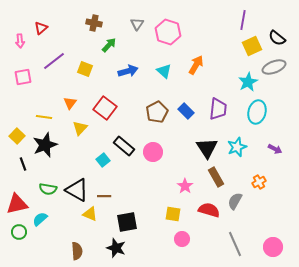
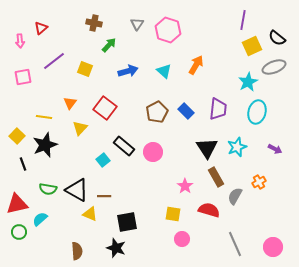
pink hexagon at (168, 32): moved 2 px up
gray semicircle at (235, 201): moved 5 px up
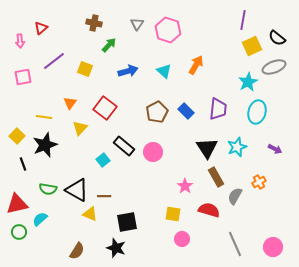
brown semicircle at (77, 251): rotated 36 degrees clockwise
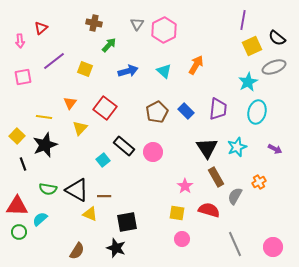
pink hexagon at (168, 30): moved 4 px left; rotated 15 degrees clockwise
red triangle at (17, 204): moved 2 px down; rotated 15 degrees clockwise
yellow square at (173, 214): moved 4 px right, 1 px up
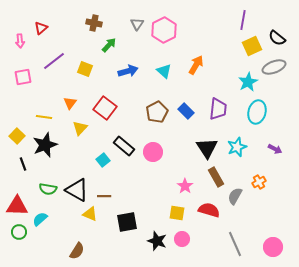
black star at (116, 248): moved 41 px right, 7 px up
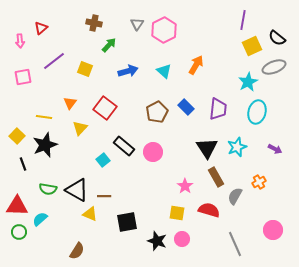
blue rectangle at (186, 111): moved 4 px up
pink circle at (273, 247): moved 17 px up
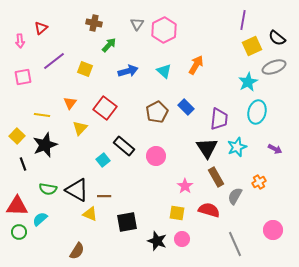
purple trapezoid at (218, 109): moved 1 px right, 10 px down
yellow line at (44, 117): moved 2 px left, 2 px up
pink circle at (153, 152): moved 3 px right, 4 px down
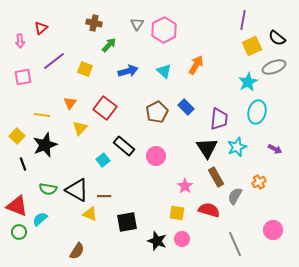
red triangle at (17, 206): rotated 20 degrees clockwise
